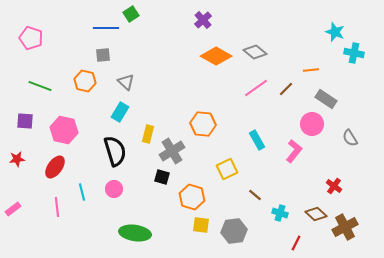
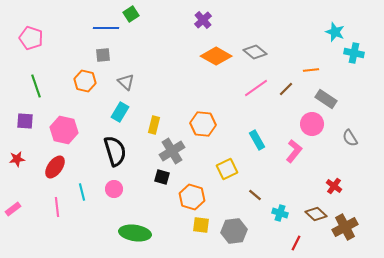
green line at (40, 86): moved 4 px left; rotated 50 degrees clockwise
yellow rectangle at (148, 134): moved 6 px right, 9 px up
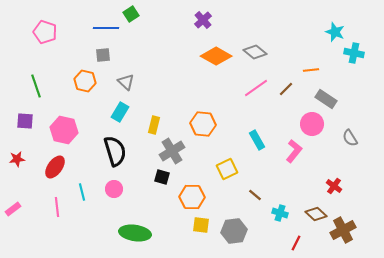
pink pentagon at (31, 38): moved 14 px right, 6 px up
orange hexagon at (192, 197): rotated 15 degrees counterclockwise
brown cross at (345, 227): moved 2 px left, 3 px down
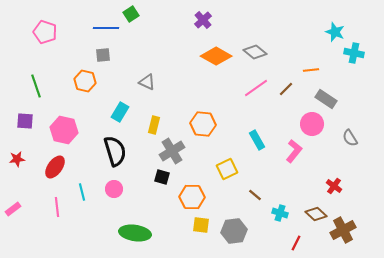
gray triangle at (126, 82): moved 21 px right; rotated 18 degrees counterclockwise
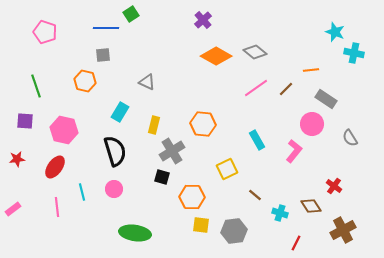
brown diamond at (316, 214): moved 5 px left, 8 px up; rotated 15 degrees clockwise
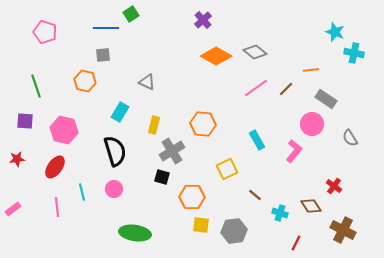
brown cross at (343, 230): rotated 35 degrees counterclockwise
